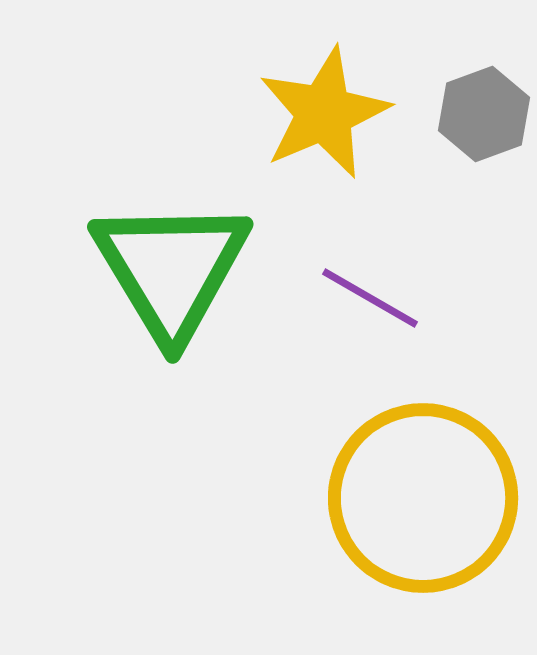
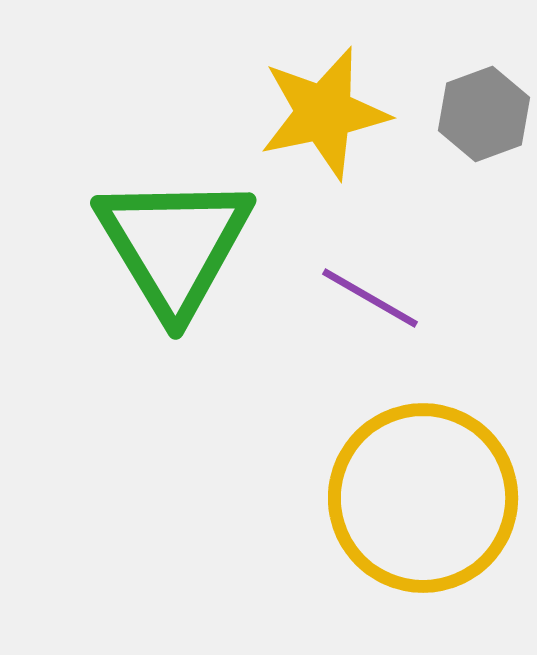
yellow star: rotated 11 degrees clockwise
green triangle: moved 3 px right, 24 px up
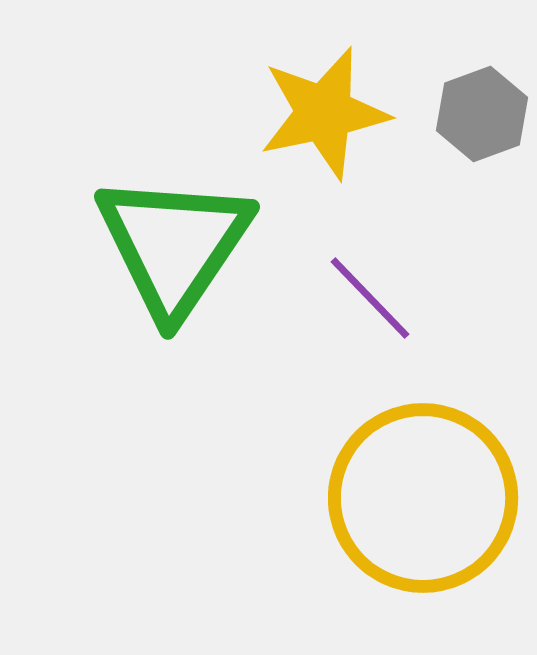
gray hexagon: moved 2 px left
green triangle: rotated 5 degrees clockwise
purple line: rotated 16 degrees clockwise
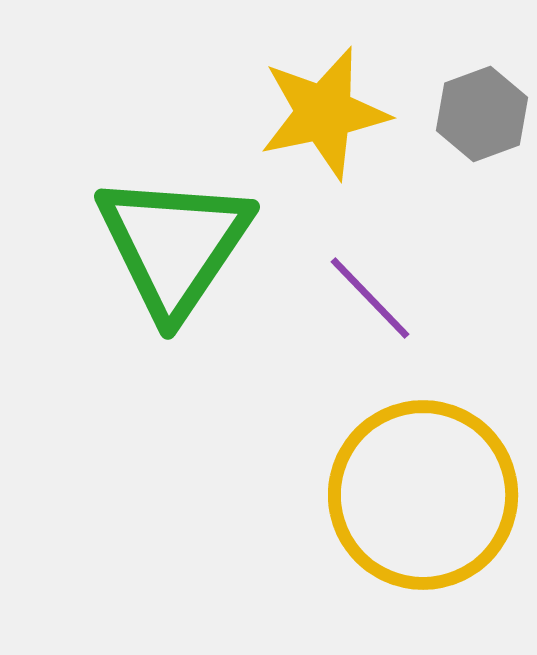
yellow circle: moved 3 px up
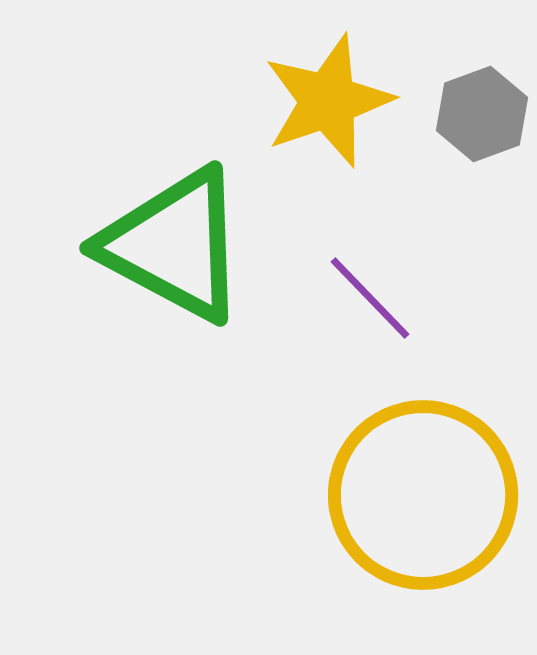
yellow star: moved 4 px right, 12 px up; rotated 7 degrees counterclockwise
green triangle: rotated 36 degrees counterclockwise
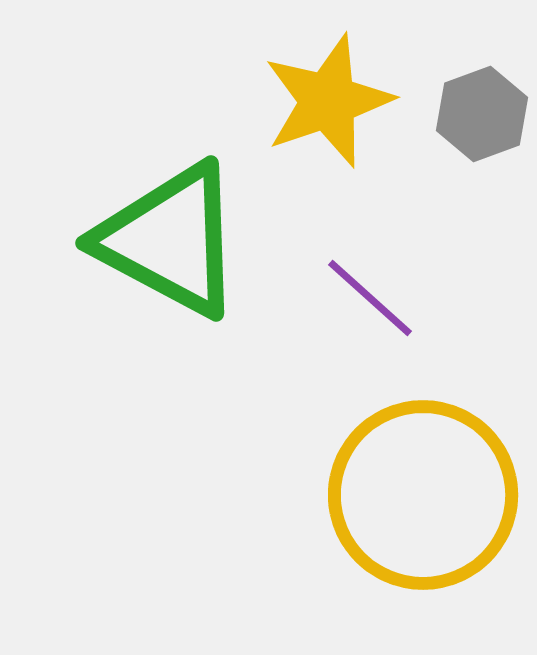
green triangle: moved 4 px left, 5 px up
purple line: rotated 4 degrees counterclockwise
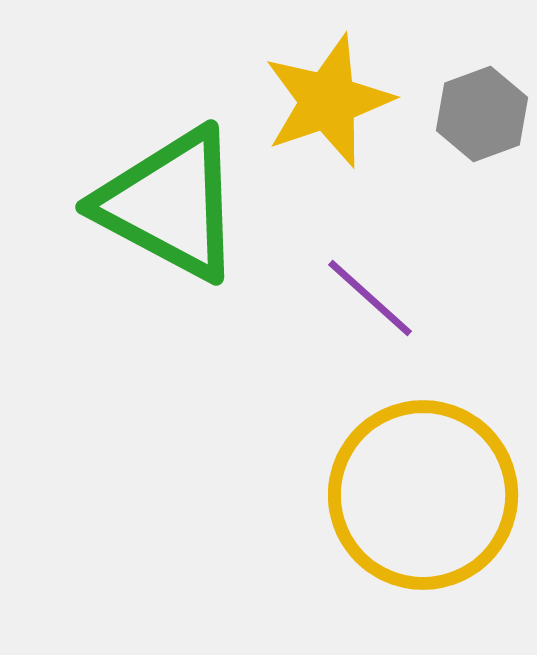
green triangle: moved 36 px up
